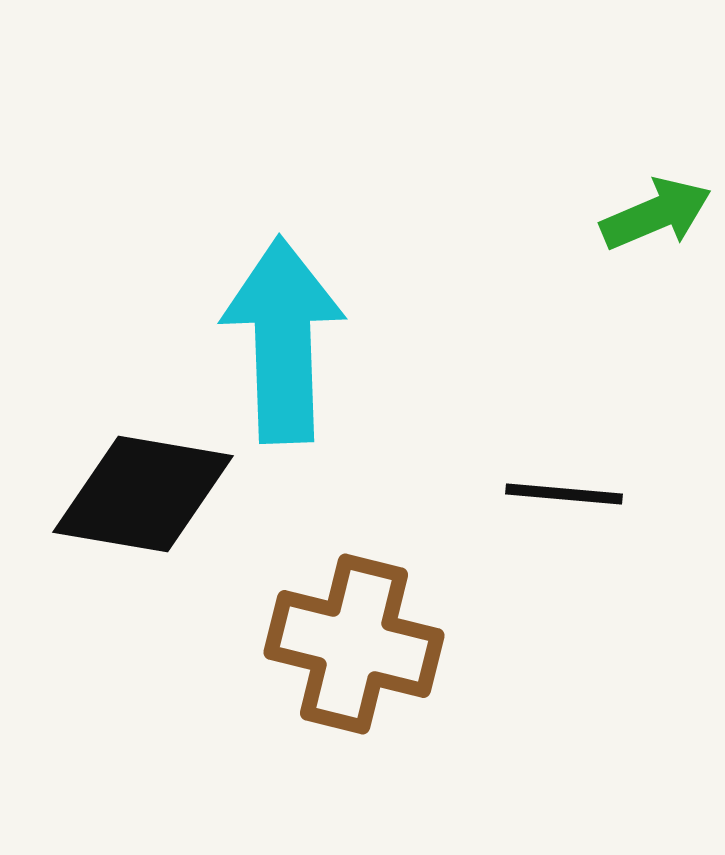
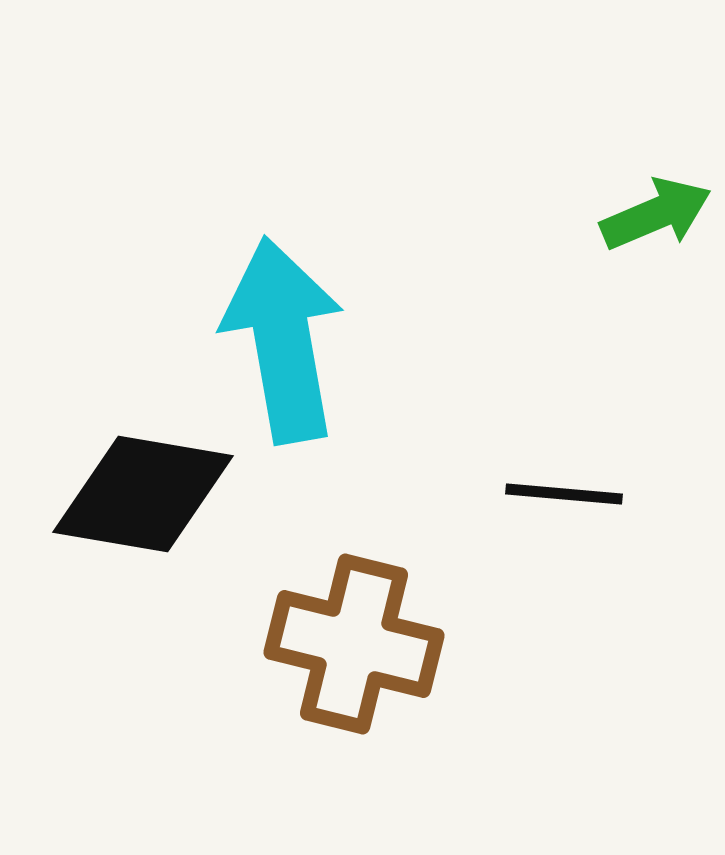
cyan arrow: rotated 8 degrees counterclockwise
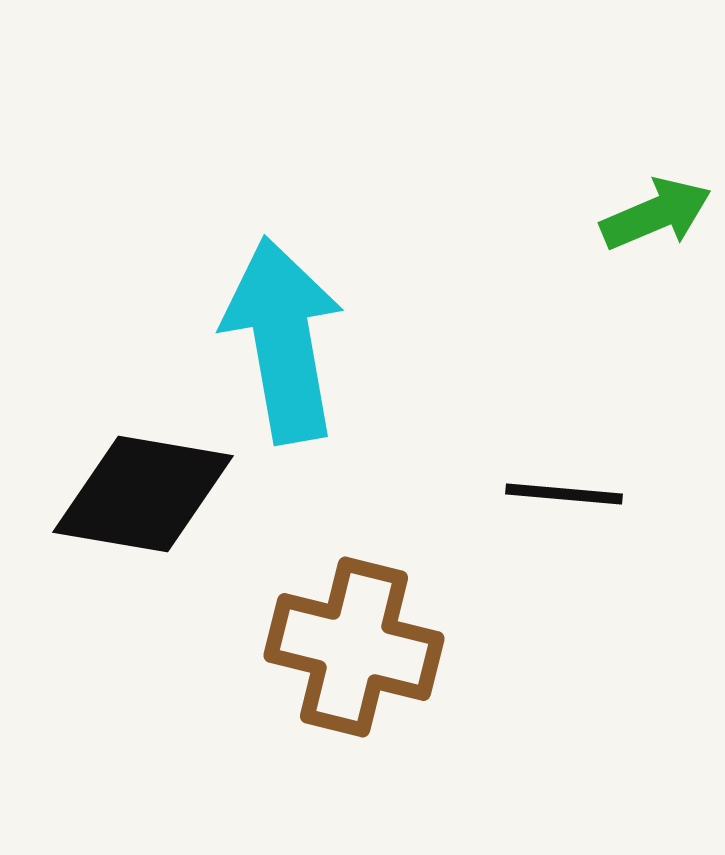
brown cross: moved 3 px down
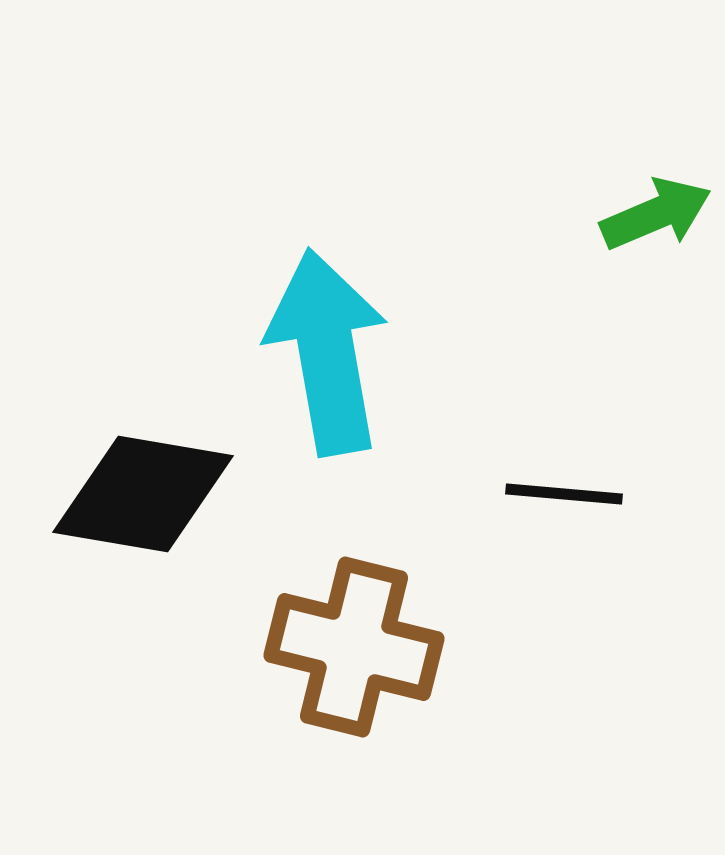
cyan arrow: moved 44 px right, 12 px down
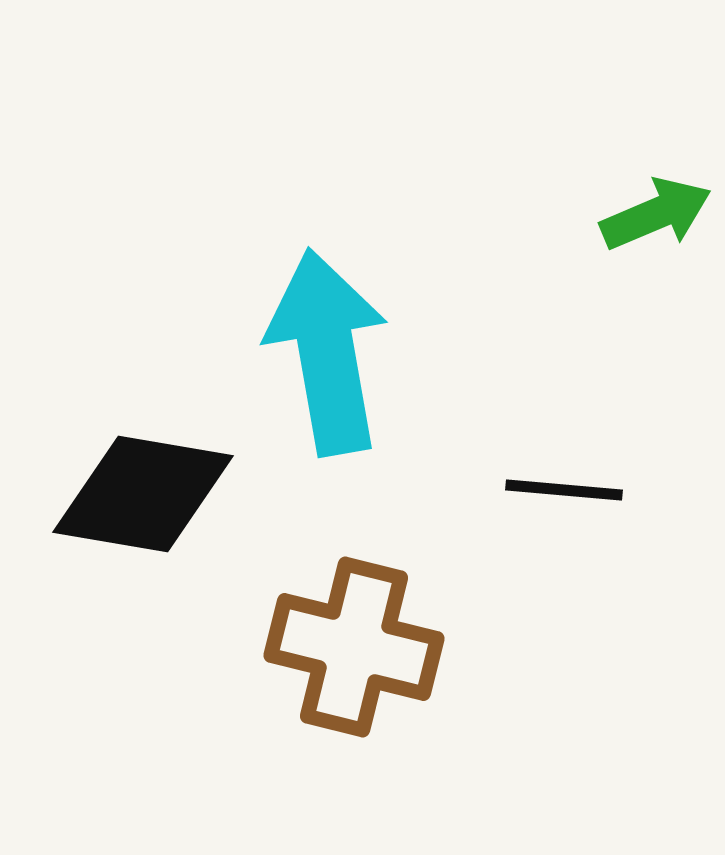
black line: moved 4 px up
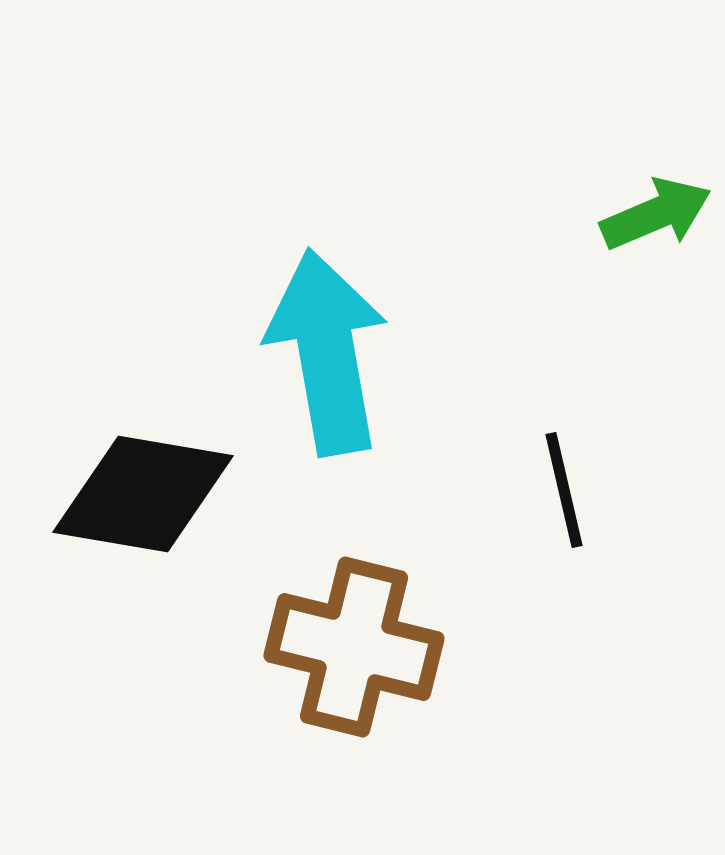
black line: rotated 72 degrees clockwise
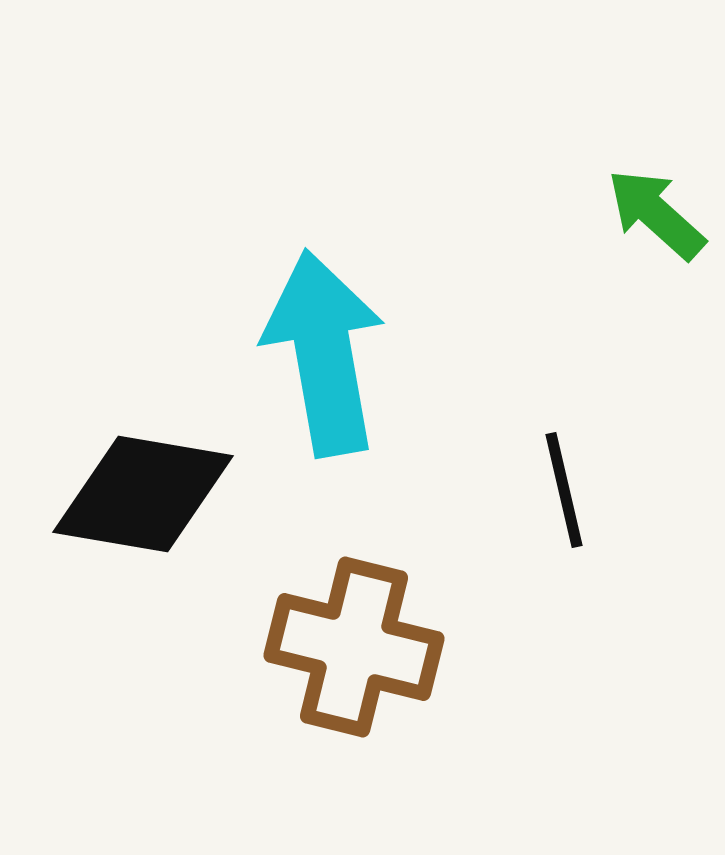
green arrow: rotated 115 degrees counterclockwise
cyan arrow: moved 3 px left, 1 px down
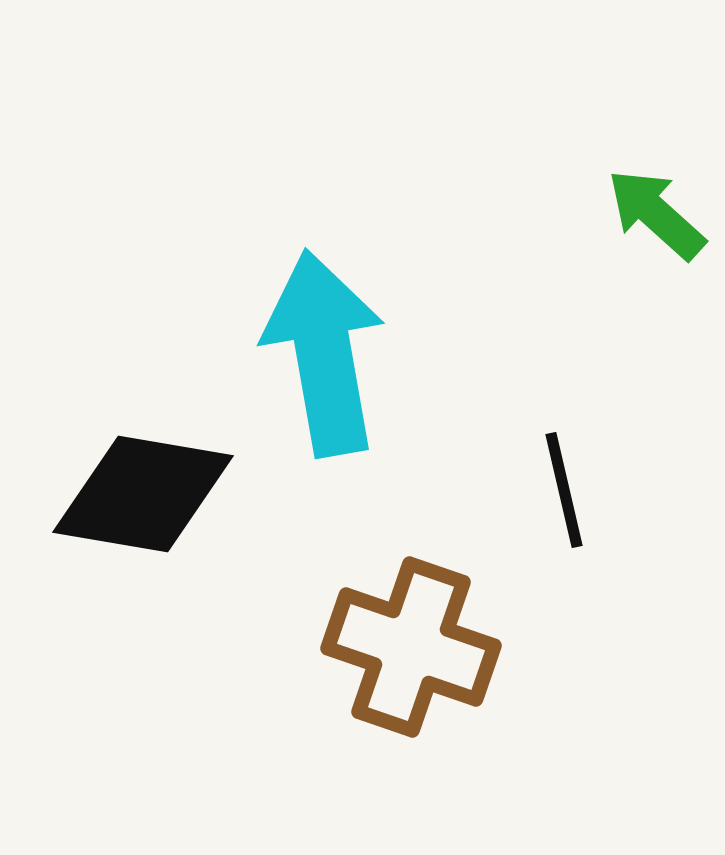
brown cross: moved 57 px right; rotated 5 degrees clockwise
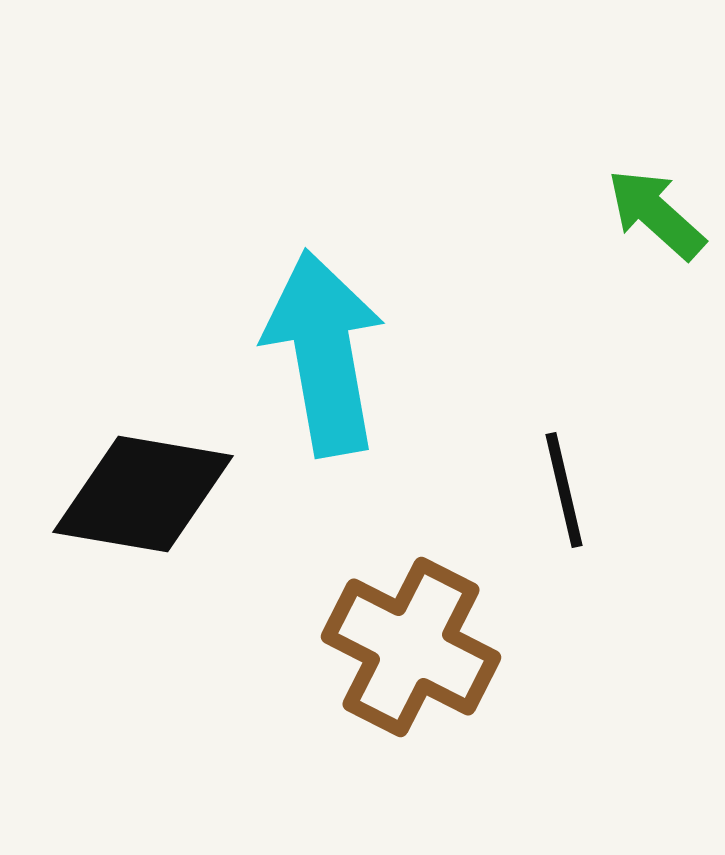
brown cross: rotated 8 degrees clockwise
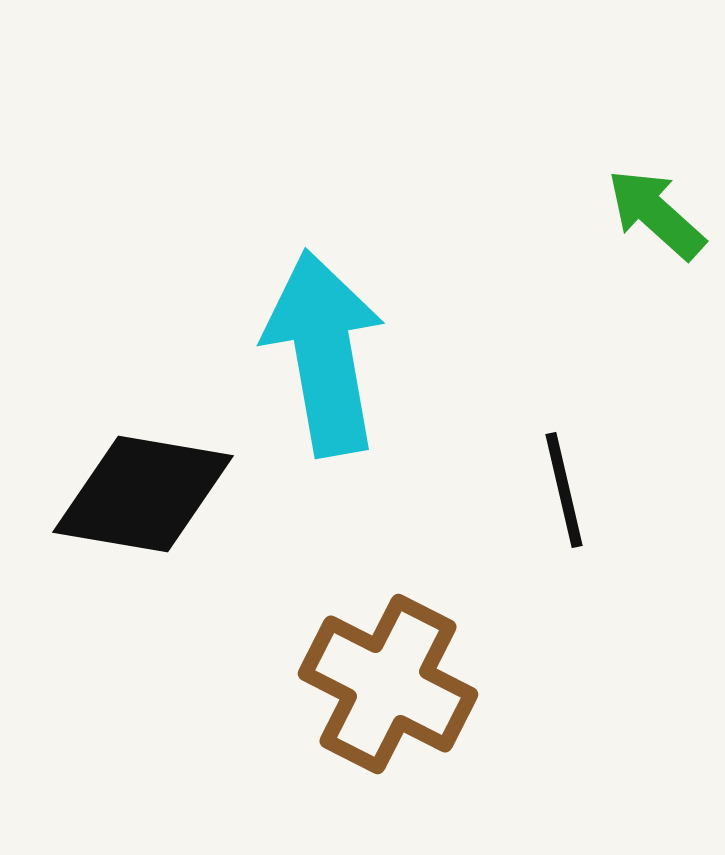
brown cross: moved 23 px left, 37 px down
